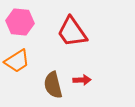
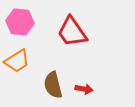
red arrow: moved 2 px right, 9 px down; rotated 12 degrees clockwise
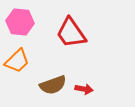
red trapezoid: moved 1 px left, 1 px down
orange trapezoid: rotated 12 degrees counterclockwise
brown semicircle: rotated 96 degrees counterclockwise
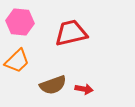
red trapezoid: rotated 112 degrees clockwise
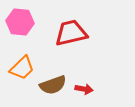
orange trapezoid: moved 5 px right, 7 px down
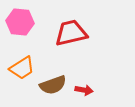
orange trapezoid: rotated 12 degrees clockwise
red arrow: moved 1 px down
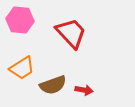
pink hexagon: moved 2 px up
red trapezoid: rotated 60 degrees clockwise
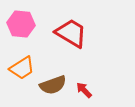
pink hexagon: moved 1 px right, 4 px down
red trapezoid: rotated 16 degrees counterclockwise
red arrow: rotated 144 degrees counterclockwise
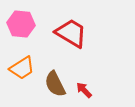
brown semicircle: moved 2 px right, 1 px up; rotated 84 degrees clockwise
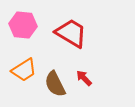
pink hexagon: moved 2 px right, 1 px down
orange trapezoid: moved 2 px right, 2 px down
red arrow: moved 12 px up
